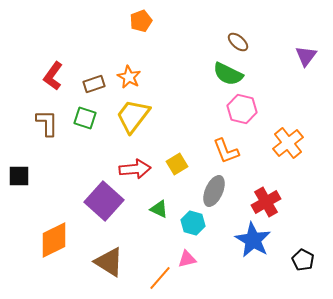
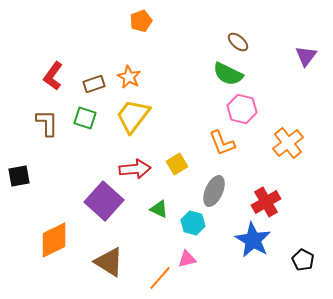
orange L-shape: moved 4 px left, 8 px up
black square: rotated 10 degrees counterclockwise
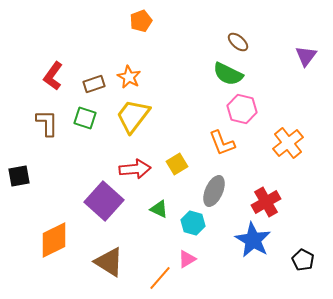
pink triangle: rotated 18 degrees counterclockwise
